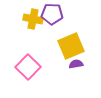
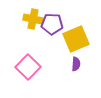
purple pentagon: moved 10 px down
yellow square: moved 5 px right, 7 px up
purple semicircle: rotated 104 degrees clockwise
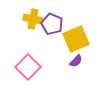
purple pentagon: rotated 20 degrees clockwise
purple semicircle: moved 3 px up; rotated 40 degrees clockwise
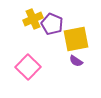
yellow cross: rotated 36 degrees counterclockwise
yellow square: rotated 12 degrees clockwise
purple semicircle: rotated 80 degrees clockwise
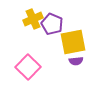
yellow square: moved 3 px left, 3 px down
purple semicircle: rotated 40 degrees counterclockwise
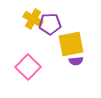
yellow cross: rotated 36 degrees counterclockwise
purple pentagon: moved 2 px left; rotated 25 degrees counterclockwise
yellow square: moved 2 px left, 2 px down
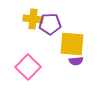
yellow cross: rotated 24 degrees counterclockwise
yellow square: moved 1 px right; rotated 16 degrees clockwise
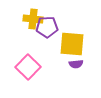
purple pentagon: moved 3 px left, 3 px down
purple semicircle: moved 3 px down
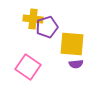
purple pentagon: rotated 15 degrees counterclockwise
pink square: rotated 10 degrees counterclockwise
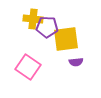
purple pentagon: rotated 20 degrees clockwise
yellow square: moved 6 px left, 5 px up; rotated 12 degrees counterclockwise
purple semicircle: moved 2 px up
